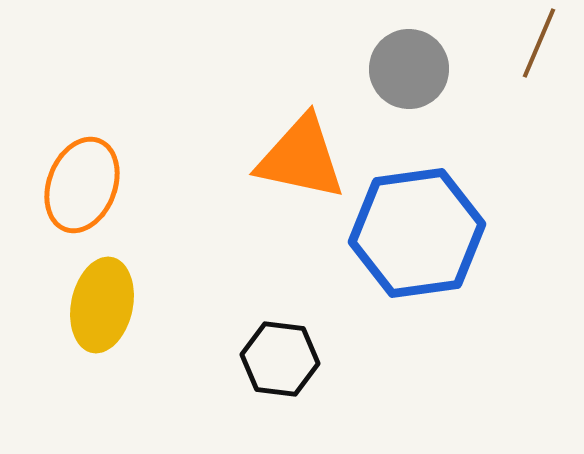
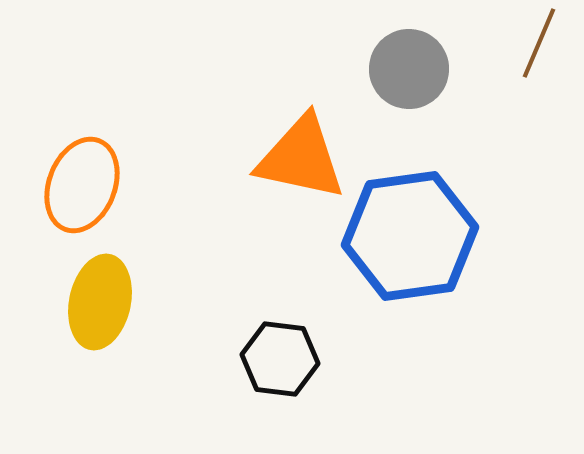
blue hexagon: moved 7 px left, 3 px down
yellow ellipse: moved 2 px left, 3 px up
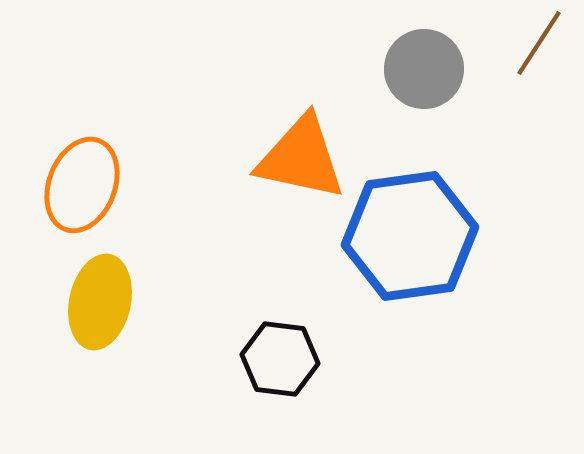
brown line: rotated 10 degrees clockwise
gray circle: moved 15 px right
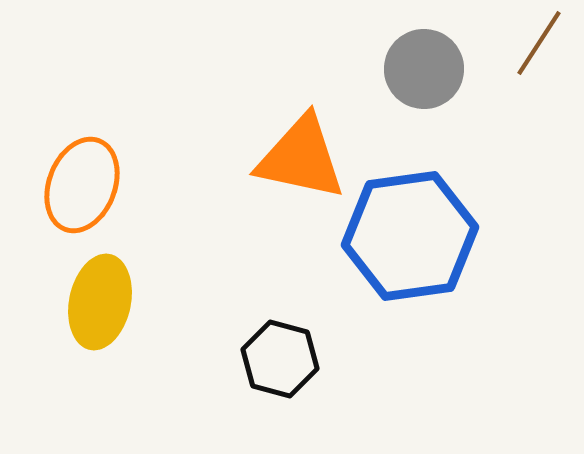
black hexagon: rotated 8 degrees clockwise
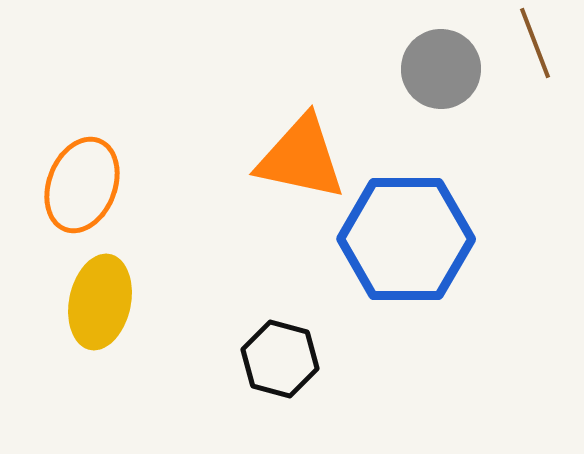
brown line: moved 4 px left; rotated 54 degrees counterclockwise
gray circle: moved 17 px right
blue hexagon: moved 4 px left, 3 px down; rotated 8 degrees clockwise
